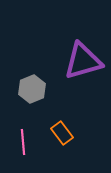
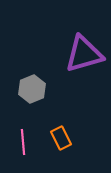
purple triangle: moved 1 px right, 7 px up
orange rectangle: moved 1 px left, 5 px down; rotated 10 degrees clockwise
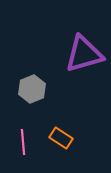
orange rectangle: rotated 30 degrees counterclockwise
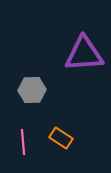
purple triangle: rotated 12 degrees clockwise
gray hexagon: moved 1 px down; rotated 20 degrees clockwise
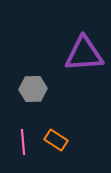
gray hexagon: moved 1 px right, 1 px up
orange rectangle: moved 5 px left, 2 px down
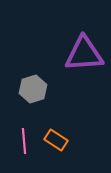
gray hexagon: rotated 16 degrees counterclockwise
pink line: moved 1 px right, 1 px up
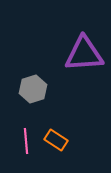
pink line: moved 2 px right
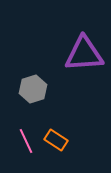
pink line: rotated 20 degrees counterclockwise
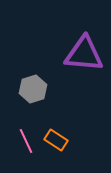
purple triangle: rotated 9 degrees clockwise
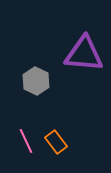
gray hexagon: moved 3 px right, 8 px up; rotated 16 degrees counterclockwise
orange rectangle: moved 2 px down; rotated 20 degrees clockwise
